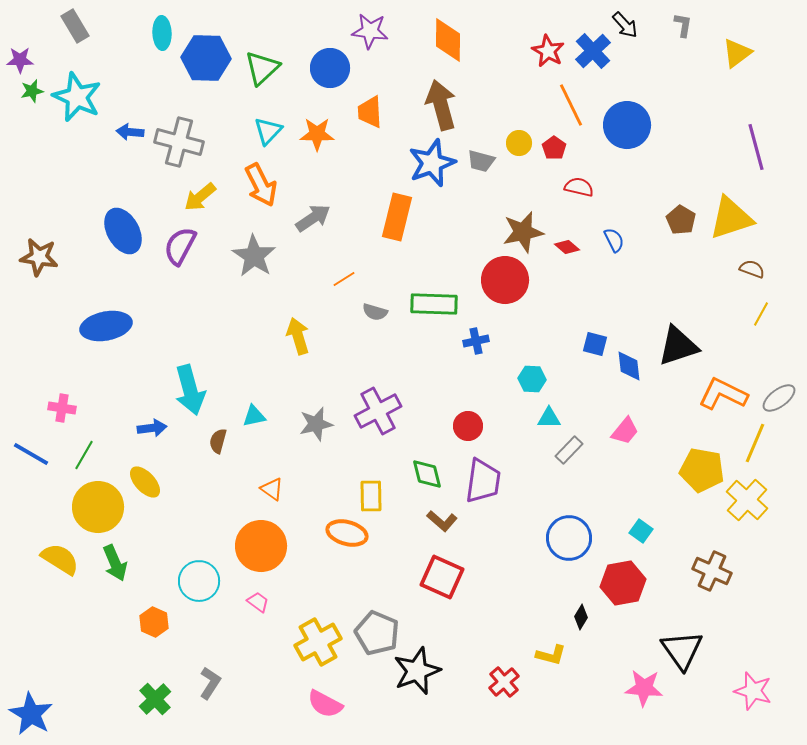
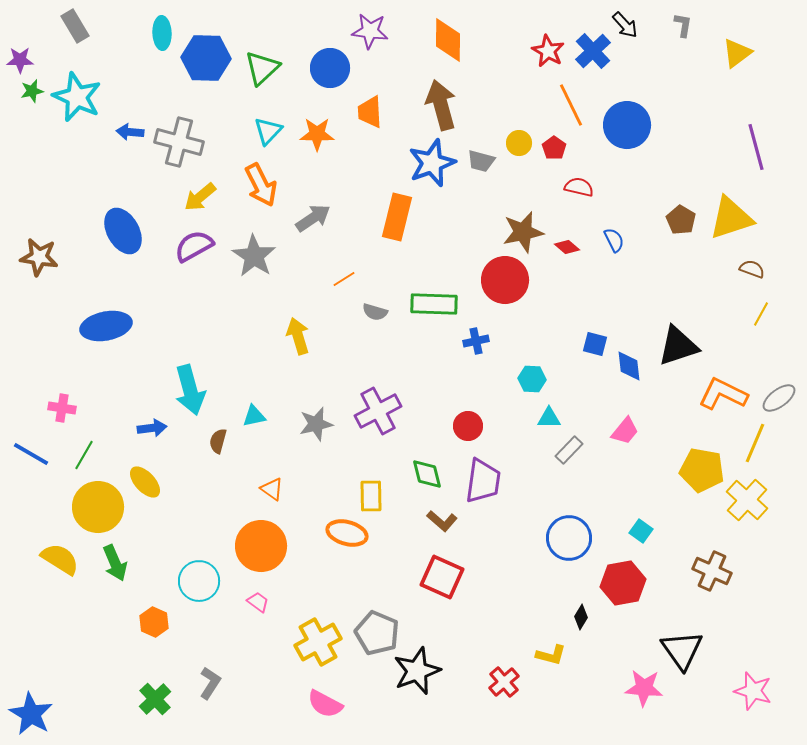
purple semicircle at (180, 246): moved 14 px right; rotated 33 degrees clockwise
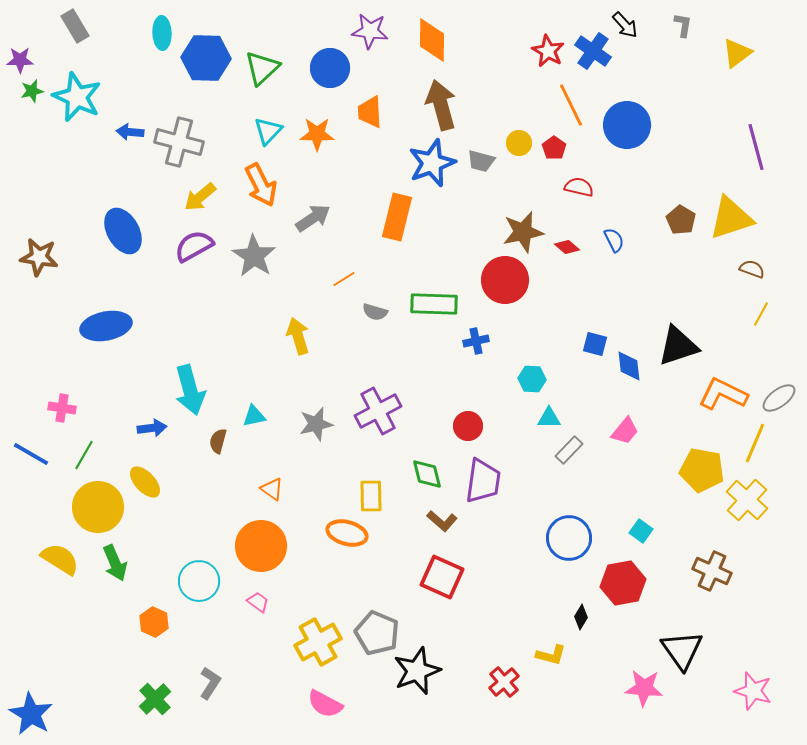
orange diamond at (448, 40): moved 16 px left
blue cross at (593, 51): rotated 12 degrees counterclockwise
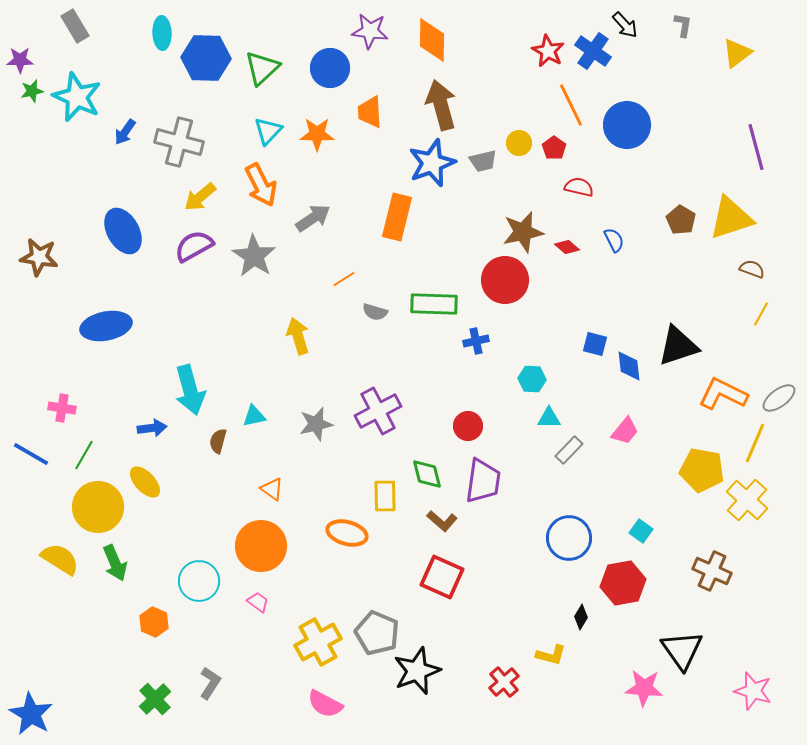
blue arrow at (130, 132): moved 5 px left; rotated 60 degrees counterclockwise
gray trapezoid at (481, 161): moved 2 px right; rotated 28 degrees counterclockwise
yellow rectangle at (371, 496): moved 14 px right
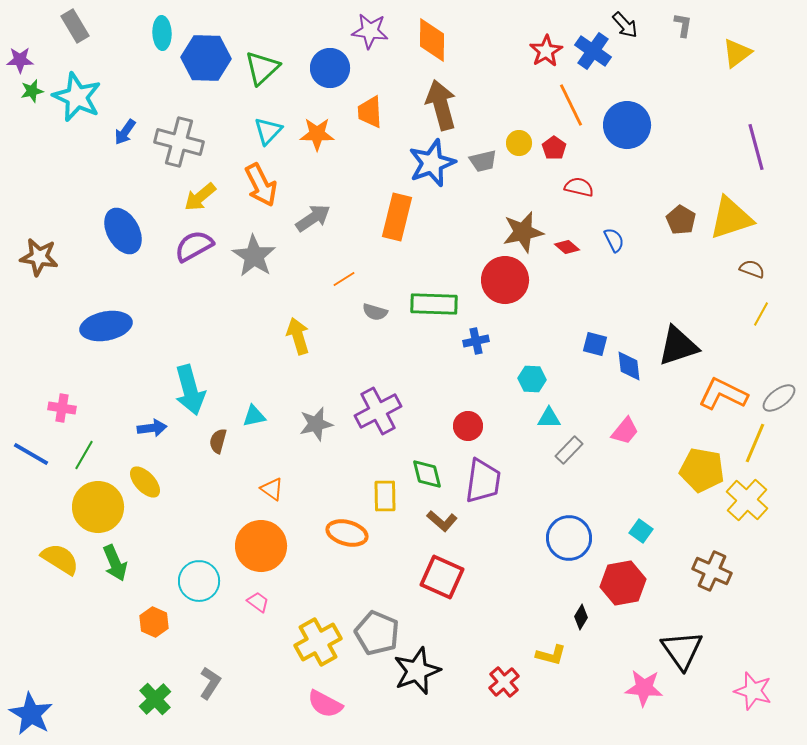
red star at (548, 51): moved 2 px left; rotated 12 degrees clockwise
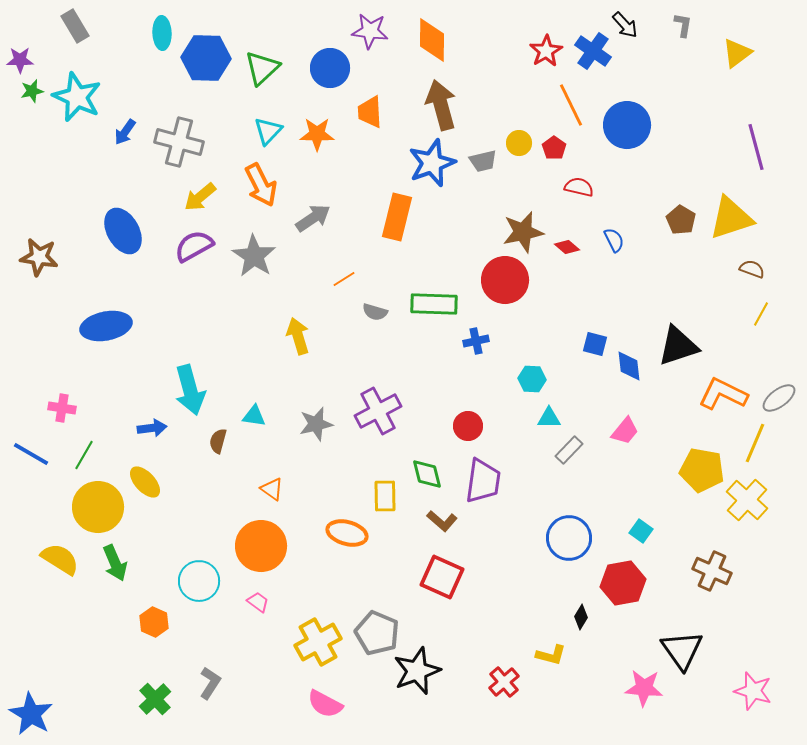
cyan triangle at (254, 416): rotated 20 degrees clockwise
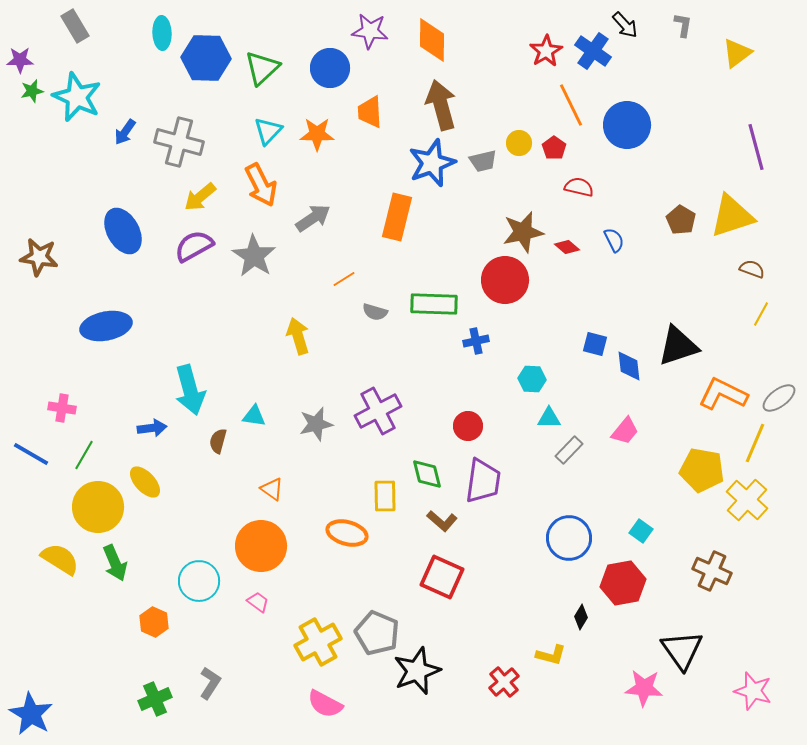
yellow triangle at (731, 218): moved 1 px right, 2 px up
green cross at (155, 699): rotated 20 degrees clockwise
